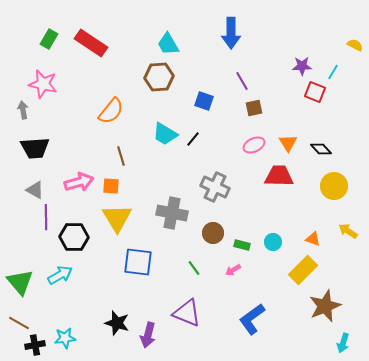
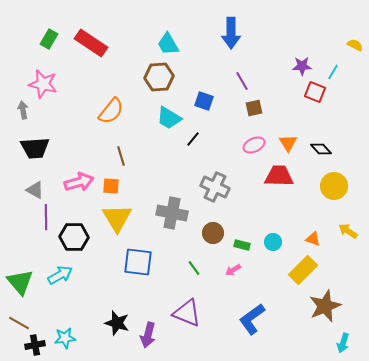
cyan trapezoid at (165, 134): moved 4 px right, 16 px up
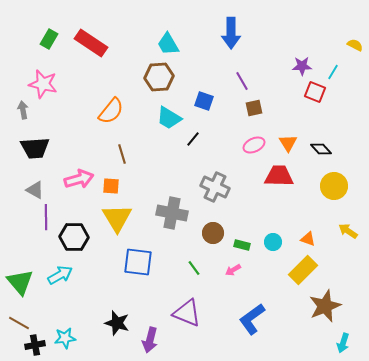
brown line at (121, 156): moved 1 px right, 2 px up
pink arrow at (79, 182): moved 3 px up
orange triangle at (313, 239): moved 5 px left
purple arrow at (148, 335): moved 2 px right, 5 px down
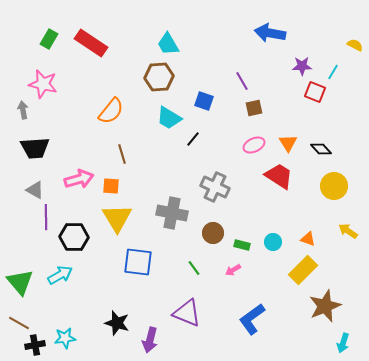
blue arrow at (231, 33): moved 39 px right; rotated 100 degrees clockwise
red trapezoid at (279, 176): rotated 32 degrees clockwise
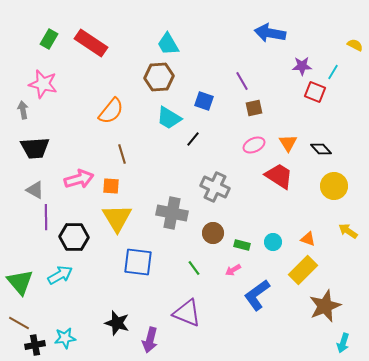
blue L-shape at (252, 319): moved 5 px right, 24 px up
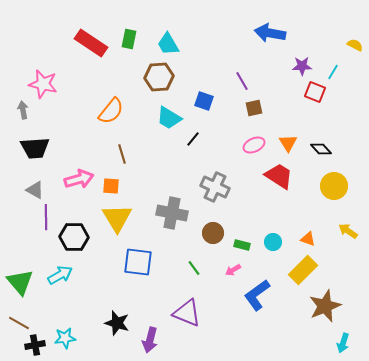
green rectangle at (49, 39): moved 80 px right; rotated 18 degrees counterclockwise
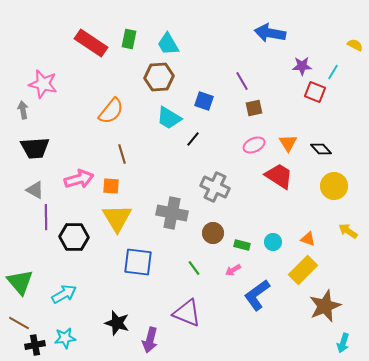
cyan arrow at (60, 275): moved 4 px right, 19 px down
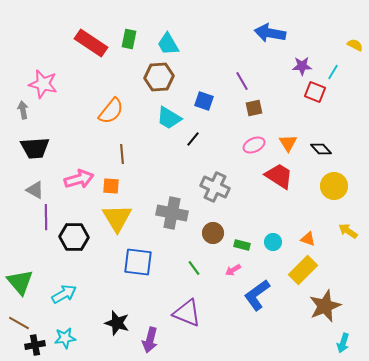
brown line at (122, 154): rotated 12 degrees clockwise
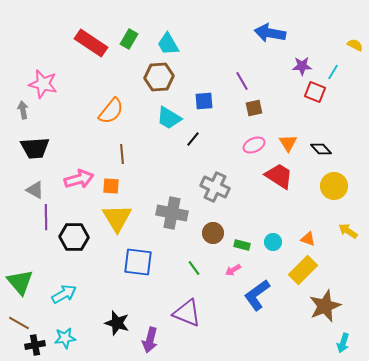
green rectangle at (129, 39): rotated 18 degrees clockwise
blue square at (204, 101): rotated 24 degrees counterclockwise
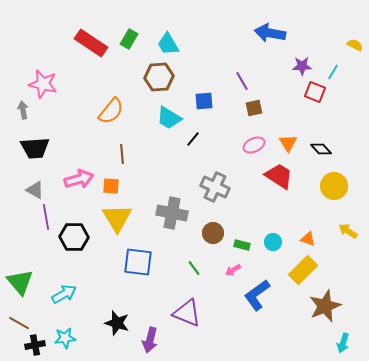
purple line at (46, 217): rotated 10 degrees counterclockwise
